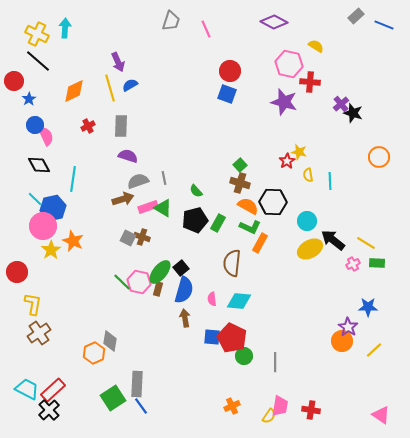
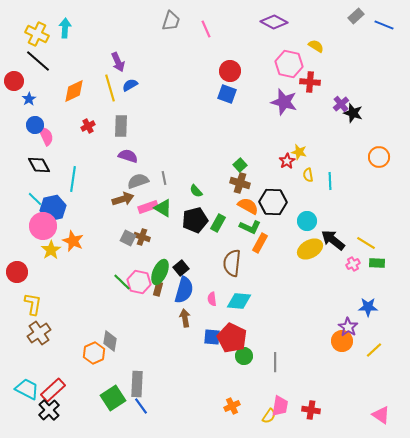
green ellipse at (160, 272): rotated 15 degrees counterclockwise
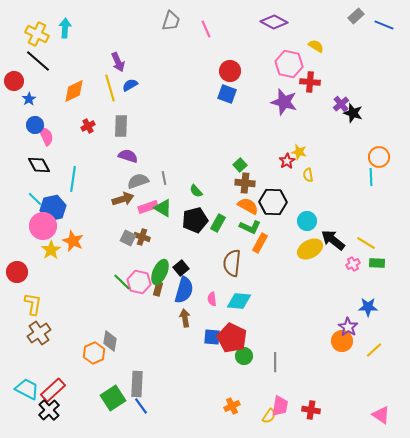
cyan line at (330, 181): moved 41 px right, 4 px up
brown cross at (240, 183): moved 5 px right; rotated 12 degrees counterclockwise
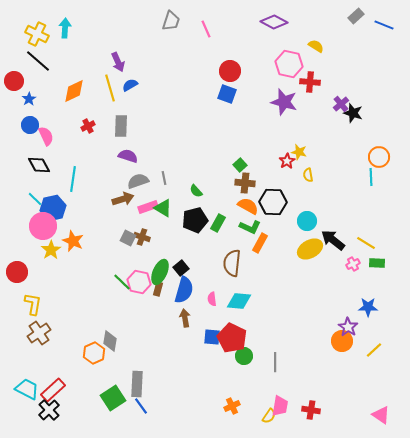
blue circle at (35, 125): moved 5 px left
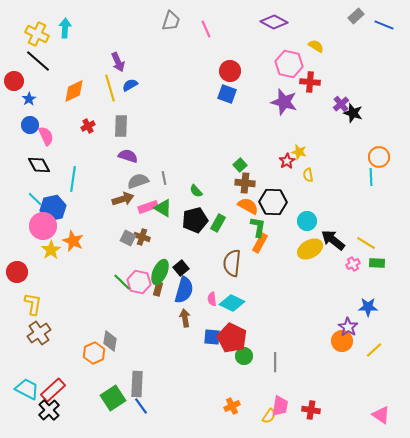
green L-shape at (250, 227): moved 8 px right; rotated 105 degrees counterclockwise
cyan diamond at (239, 301): moved 7 px left, 2 px down; rotated 20 degrees clockwise
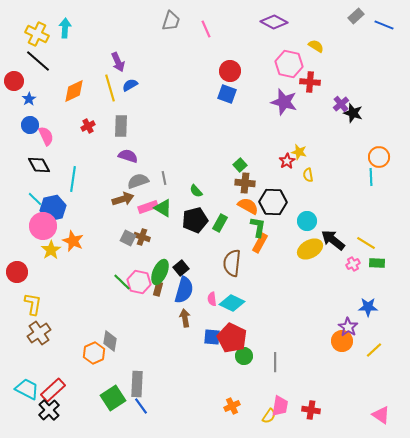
green rectangle at (218, 223): moved 2 px right
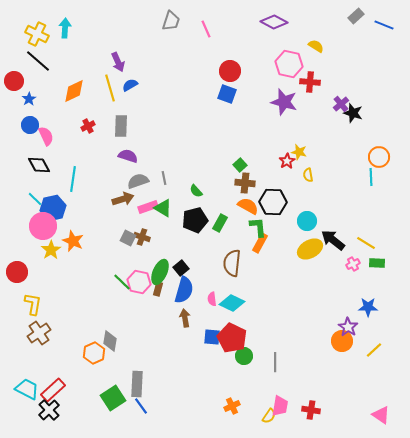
green L-shape at (258, 227): rotated 15 degrees counterclockwise
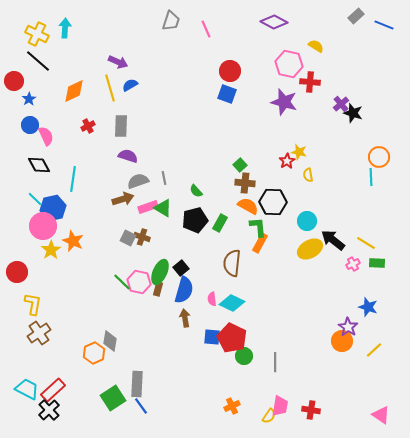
purple arrow at (118, 62): rotated 42 degrees counterclockwise
blue star at (368, 307): rotated 18 degrees clockwise
